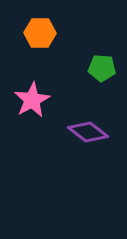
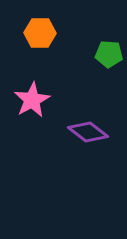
green pentagon: moved 7 px right, 14 px up
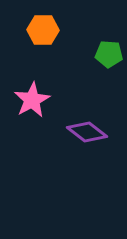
orange hexagon: moved 3 px right, 3 px up
purple diamond: moved 1 px left
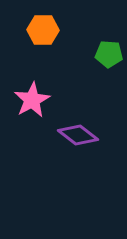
purple diamond: moved 9 px left, 3 px down
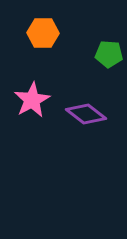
orange hexagon: moved 3 px down
purple diamond: moved 8 px right, 21 px up
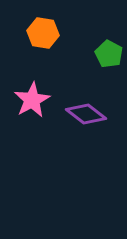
orange hexagon: rotated 8 degrees clockwise
green pentagon: rotated 24 degrees clockwise
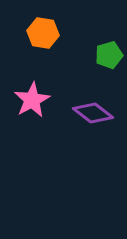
green pentagon: moved 1 px down; rotated 28 degrees clockwise
purple diamond: moved 7 px right, 1 px up
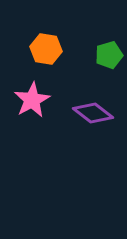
orange hexagon: moved 3 px right, 16 px down
